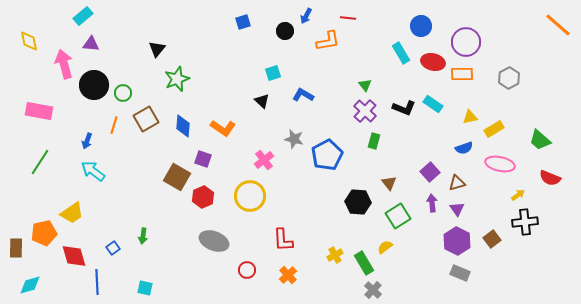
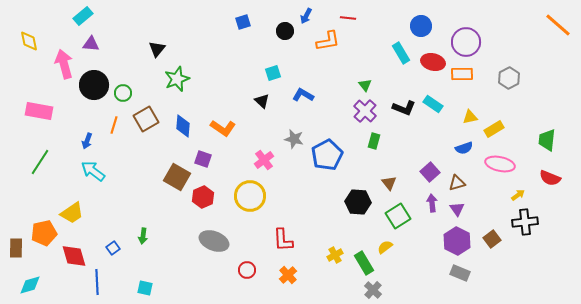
green trapezoid at (540, 140): moved 7 px right; rotated 55 degrees clockwise
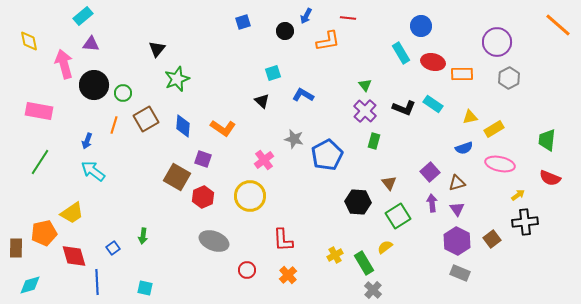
purple circle at (466, 42): moved 31 px right
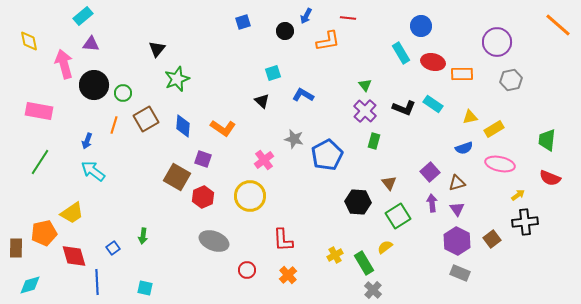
gray hexagon at (509, 78): moved 2 px right, 2 px down; rotated 15 degrees clockwise
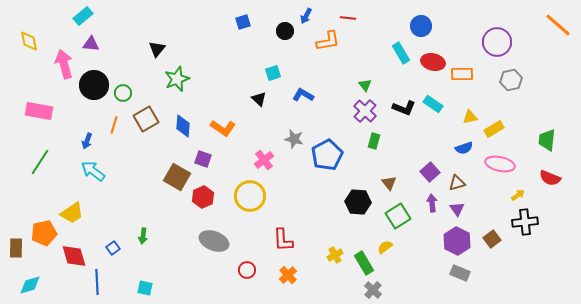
black triangle at (262, 101): moved 3 px left, 2 px up
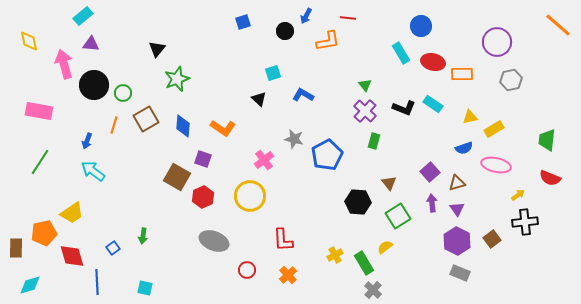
pink ellipse at (500, 164): moved 4 px left, 1 px down
red diamond at (74, 256): moved 2 px left
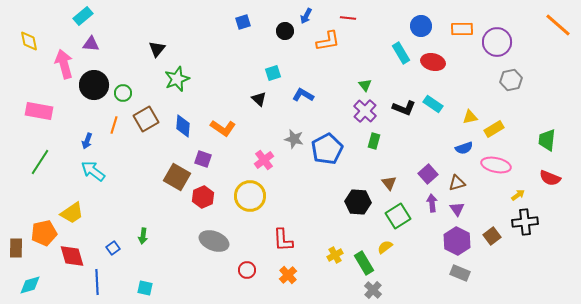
orange rectangle at (462, 74): moved 45 px up
blue pentagon at (327, 155): moved 6 px up
purple square at (430, 172): moved 2 px left, 2 px down
brown square at (492, 239): moved 3 px up
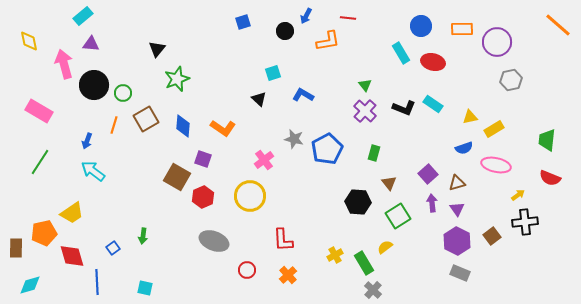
pink rectangle at (39, 111): rotated 20 degrees clockwise
green rectangle at (374, 141): moved 12 px down
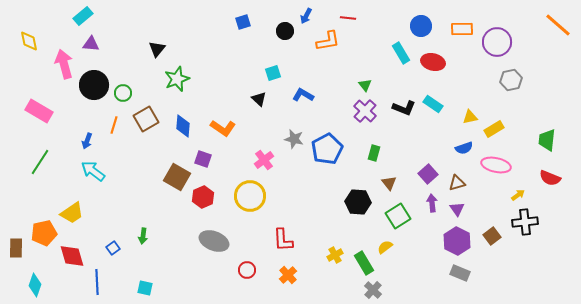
cyan diamond at (30, 285): moved 5 px right; rotated 55 degrees counterclockwise
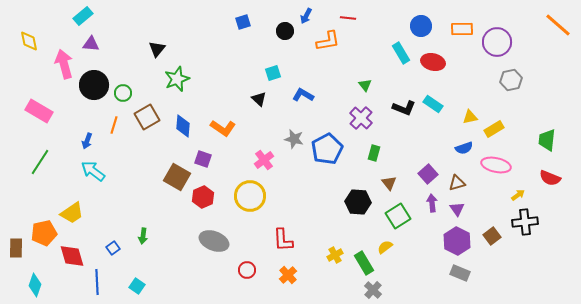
purple cross at (365, 111): moved 4 px left, 7 px down
brown square at (146, 119): moved 1 px right, 2 px up
cyan square at (145, 288): moved 8 px left, 2 px up; rotated 21 degrees clockwise
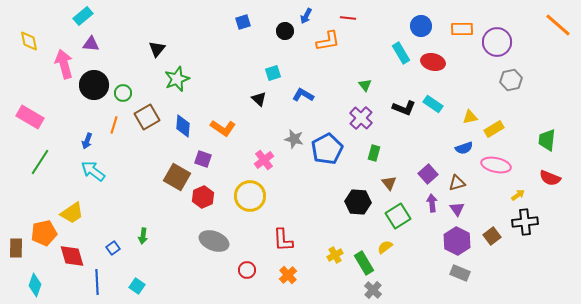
pink rectangle at (39, 111): moved 9 px left, 6 px down
